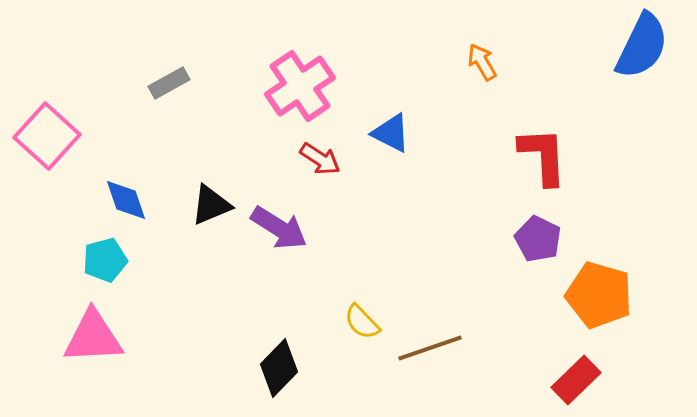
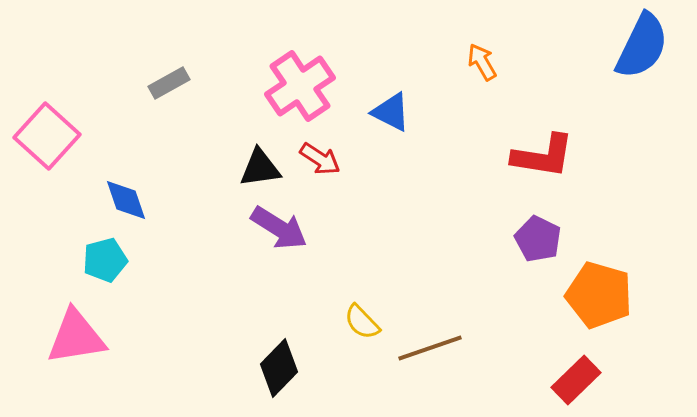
blue triangle: moved 21 px up
red L-shape: rotated 102 degrees clockwise
black triangle: moved 49 px right, 37 px up; rotated 15 degrees clockwise
pink triangle: moved 17 px left; rotated 6 degrees counterclockwise
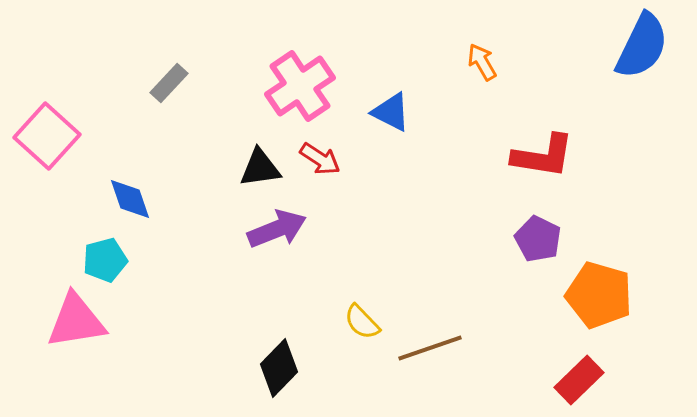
gray rectangle: rotated 18 degrees counterclockwise
blue diamond: moved 4 px right, 1 px up
purple arrow: moved 2 px left, 1 px down; rotated 54 degrees counterclockwise
pink triangle: moved 16 px up
red rectangle: moved 3 px right
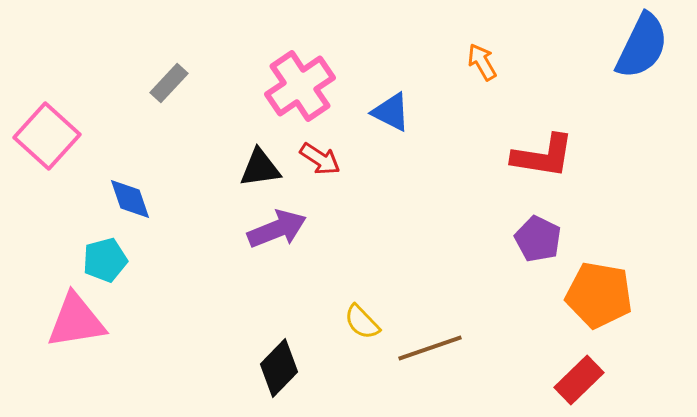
orange pentagon: rotated 6 degrees counterclockwise
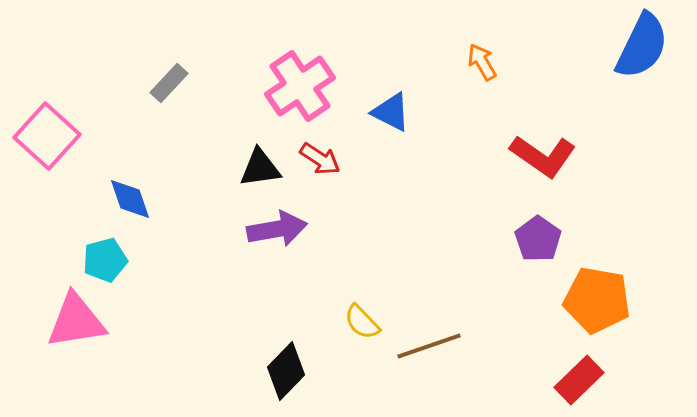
red L-shape: rotated 26 degrees clockwise
purple arrow: rotated 12 degrees clockwise
purple pentagon: rotated 9 degrees clockwise
orange pentagon: moved 2 px left, 5 px down
brown line: moved 1 px left, 2 px up
black diamond: moved 7 px right, 3 px down
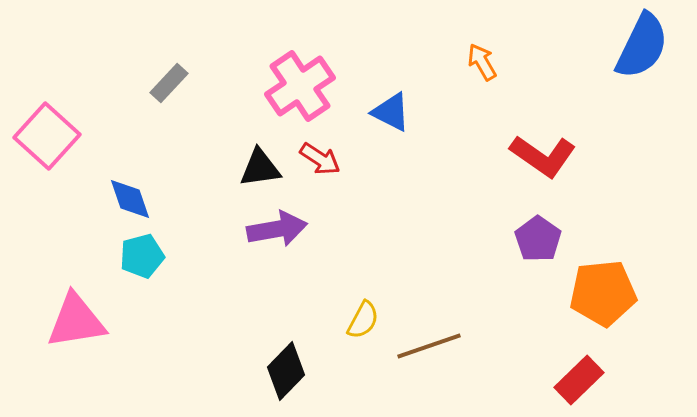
cyan pentagon: moved 37 px right, 4 px up
orange pentagon: moved 6 px right, 7 px up; rotated 16 degrees counterclockwise
yellow semicircle: moved 1 px right, 2 px up; rotated 108 degrees counterclockwise
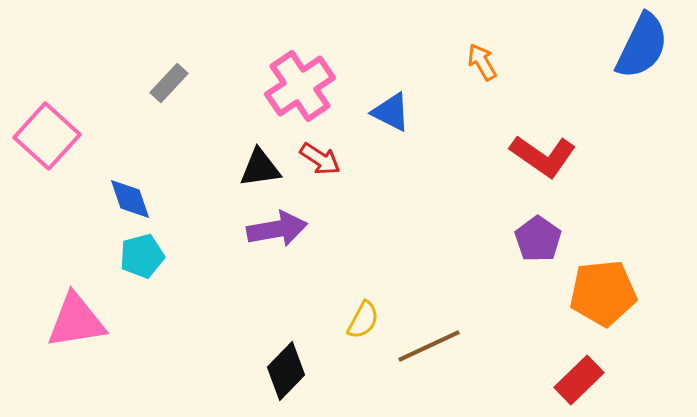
brown line: rotated 6 degrees counterclockwise
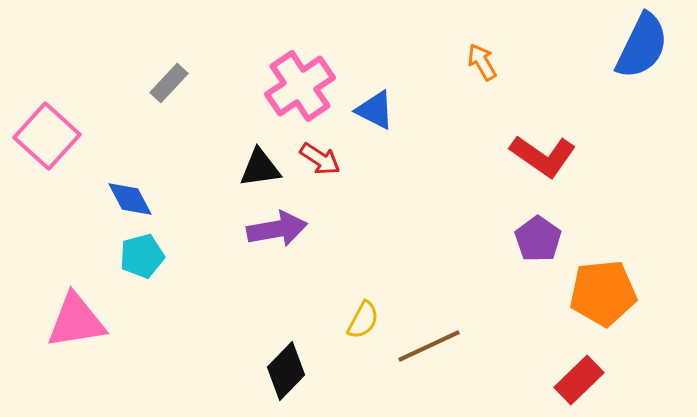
blue triangle: moved 16 px left, 2 px up
blue diamond: rotated 9 degrees counterclockwise
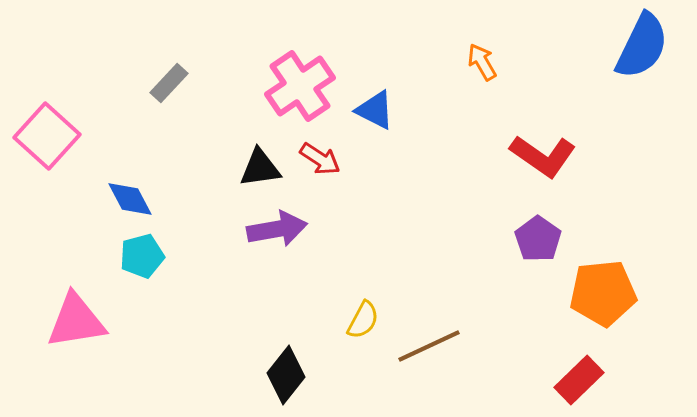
black diamond: moved 4 px down; rotated 6 degrees counterclockwise
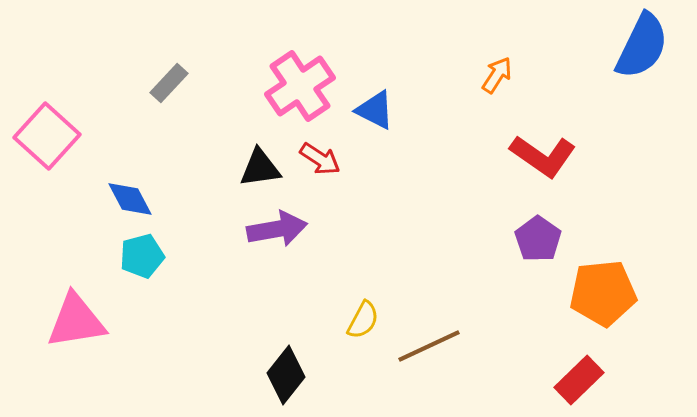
orange arrow: moved 15 px right, 13 px down; rotated 63 degrees clockwise
